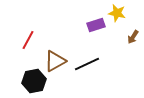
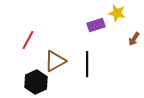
brown arrow: moved 1 px right, 2 px down
black line: rotated 65 degrees counterclockwise
black hexagon: moved 2 px right, 1 px down; rotated 15 degrees counterclockwise
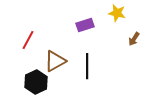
purple rectangle: moved 11 px left
black line: moved 2 px down
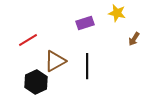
purple rectangle: moved 2 px up
red line: rotated 30 degrees clockwise
